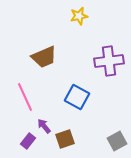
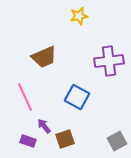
purple rectangle: rotated 70 degrees clockwise
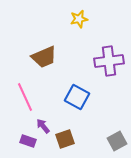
yellow star: moved 3 px down
purple arrow: moved 1 px left
